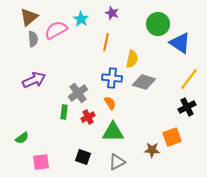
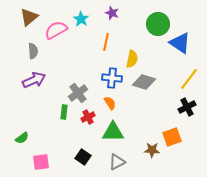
gray semicircle: moved 12 px down
black square: rotated 14 degrees clockwise
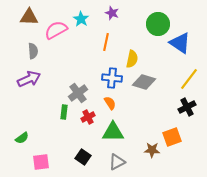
brown triangle: rotated 42 degrees clockwise
purple arrow: moved 5 px left, 1 px up
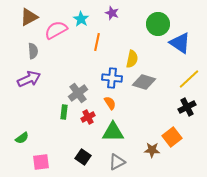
brown triangle: rotated 30 degrees counterclockwise
orange line: moved 9 px left
yellow line: rotated 10 degrees clockwise
orange square: rotated 18 degrees counterclockwise
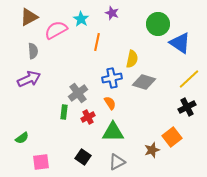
blue cross: rotated 18 degrees counterclockwise
brown star: rotated 21 degrees counterclockwise
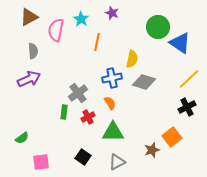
green circle: moved 3 px down
pink semicircle: rotated 50 degrees counterclockwise
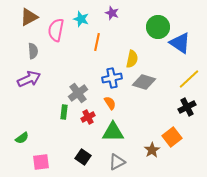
cyan star: rotated 14 degrees counterclockwise
brown star: rotated 14 degrees counterclockwise
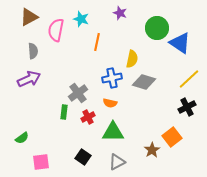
purple star: moved 8 px right
green circle: moved 1 px left, 1 px down
orange semicircle: rotated 136 degrees clockwise
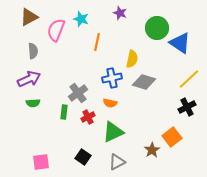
pink semicircle: rotated 10 degrees clockwise
green triangle: rotated 25 degrees counterclockwise
green semicircle: moved 11 px right, 35 px up; rotated 32 degrees clockwise
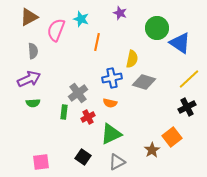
green triangle: moved 2 px left, 2 px down
